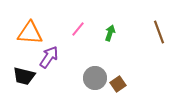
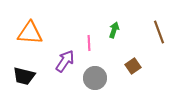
pink line: moved 11 px right, 14 px down; rotated 42 degrees counterclockwise
green arrow: moved 4 px right, 3 px up
purple arrow: moved 16 px right, 4 px down
brown square: moved 15 px right, 18 px up
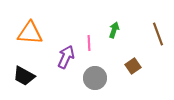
brown line: moved 1 px left, 2 px down
purple arrow: moved 1 px right, 4 px up; rotated 10 degrees counterclockwise
black trapezoid: rotated 15 degrees clockwise
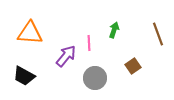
purple arrow: moved 1 px up; rotated 15 degrees clockwise
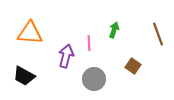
purple arrow: rotated 25 degrees counterclockwise
brown square: rotated 21 degrees counterclockwise
gray circle: moved 1 px left, 1 px down
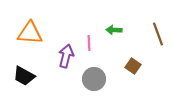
green arrow: rotated 105 degrees counterclockwise
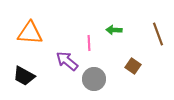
purple arrow: moved 1 px right, 5 px down; rotated 65 degrees counterclockwise
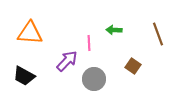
purple arrow: rotated 95 degrees clockwise
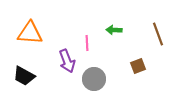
pink line: moved 2 px left
purple arrow: rotated 115 degrees clockwise
brown square: moved 5 px right; rotated 35 degrees clockwise
